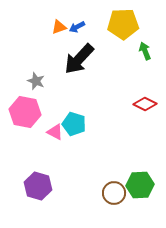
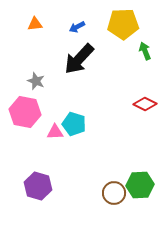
orange triangle: moved 24 px left, 3 px up; rotated 14 degrees clockwise
pink triangle: rotated 30 degrees counterclockwise
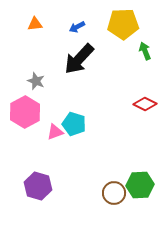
pink hexagon: rotated 20 degrees clockwise
pink triangle: rotated 18 degrees counterclockwise
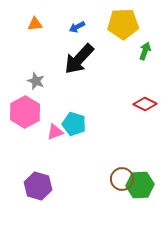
green arrow: rotated 42 degrees clockwise
brown circle: moved 8 px right, 14 px up
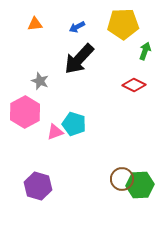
gray star: moved 4 px right
red diamond: moved 11 px left, 19 px up
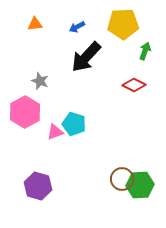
black arrow: moved 7 px right, 2 px up
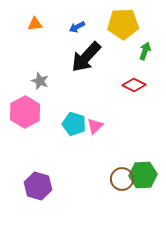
pink triangle: moved 40 px right, 6 px up; rotated 24 degrees counterclockwise
green hexagon: moved 3 px right, 10 px up
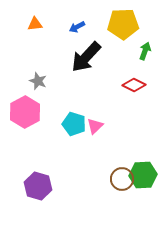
gray star: moved 2 px left
